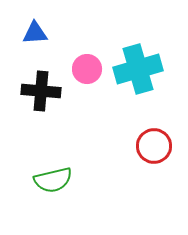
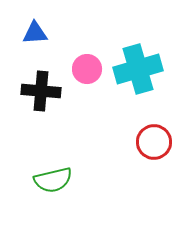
red circle: moved 4 px up
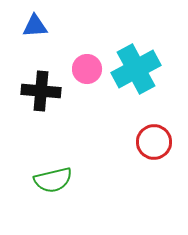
blue triangle: moved 7 px up
cyan cross: moved 2 px left; rotated 12 degrees counterclockwise
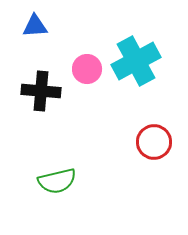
cyan cross: moved 8 px up
green semicircle: moved 4 px right, 1 px down
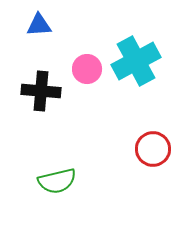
blue triangle: moved 4 px right, 1 px up
red circle: moved 1 px left, 7 px down
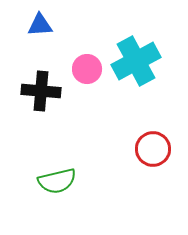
blue triangle: moved 1 px right
